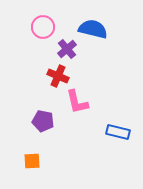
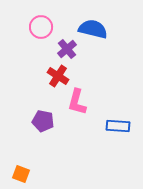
pink circle: moved 2 px left
red cross: rotated 10 degrees clockwise
pink L-shape: rotated 28 degrees clockwise
blue rectangle: moved 6 px up; rotated 10 degrees counterclockwise
orange square: moved 11 px left, 13 px down; rotated 24 degrees clockwise
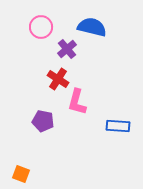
blue semicircle: moved 1 px left, 2 px up
red cross: moved 3 px down
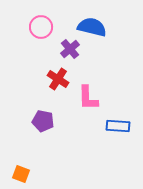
purple cross: moved 3 px right
pink L-shape: moved 11 px right, 4 px up; rotated 16 degrees counterclockwise
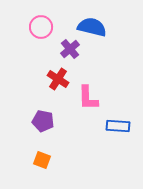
orange square: moved 21 px right, 14 px up
